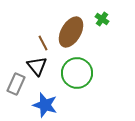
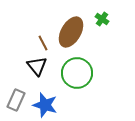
gray rectangle: moved 16 px down
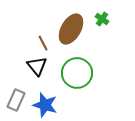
brown ellipse: moved 3 px up
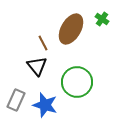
green circle: moved 9 px down
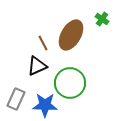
brown ellipse: moved 6 px down
black triangle: rotated 45 degrees clockwise
green circle: moved 7 px left, 1 px down
gray rectangle: moved 1 px up
blue star: rotated 15 degrees counterclockwise
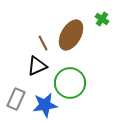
blue star: rotated 10 degrees counterclockwise
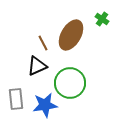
gray rectangle: rotated 30 degrees counterclockwise
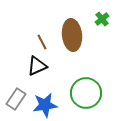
green cross: rotated 16 degrees clockwise
brown ellipse: moved 1 px right; rotated 36 degrees counterclockwise
brown line: moved 1 px left, 1 px up
green circle: moved 16 px right, 10 px down
gray rectangle: rotated 40 degrees clockwise
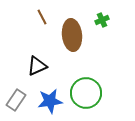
green cross: moved 1 px down; rotated 16 degrees clockwise
brown line: moved 25 px up
gray rectangle: moved 1 px down
blue star: moved 5 px right, 4 px up
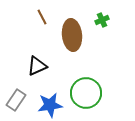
blue star: moved 4 px down
